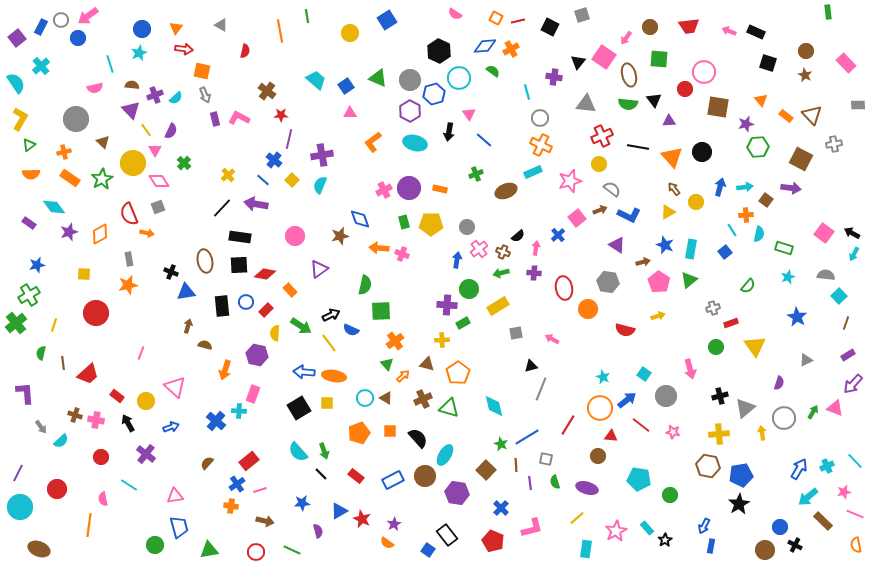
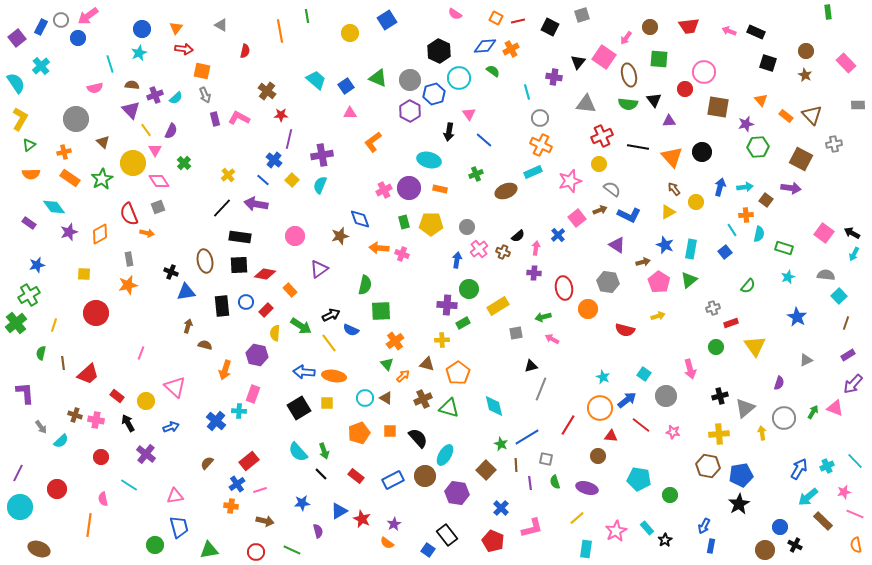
cyan ellipse at (415, 143): moved 14 px right, 17 px down
green arrow at (501, 273): moved 42 px right, 44 px down
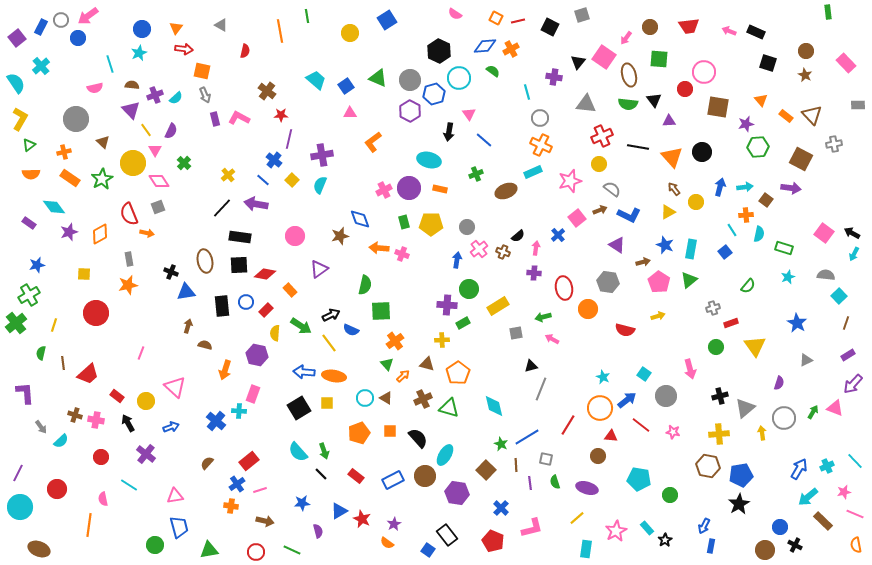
blue star at (797, 317): moved 6 px down
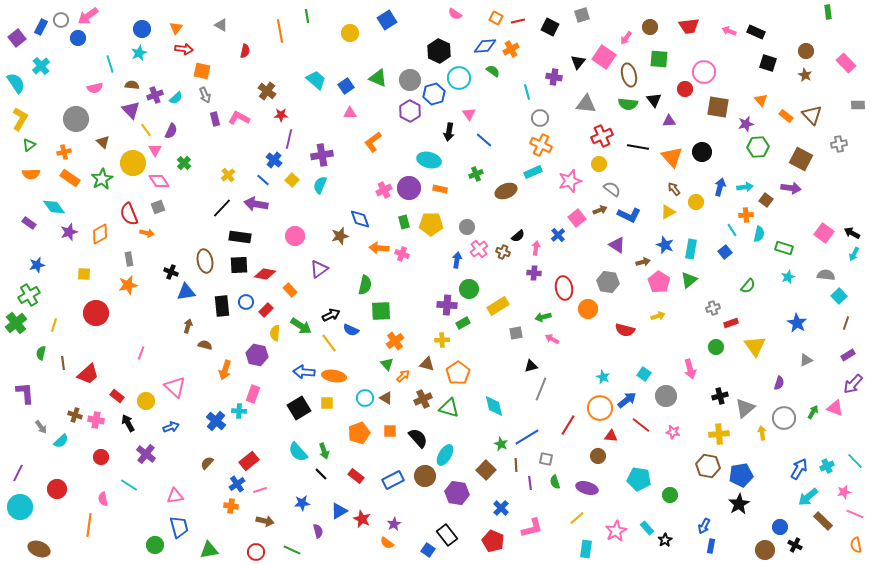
gray cross at (834, 144): moved 5 px right
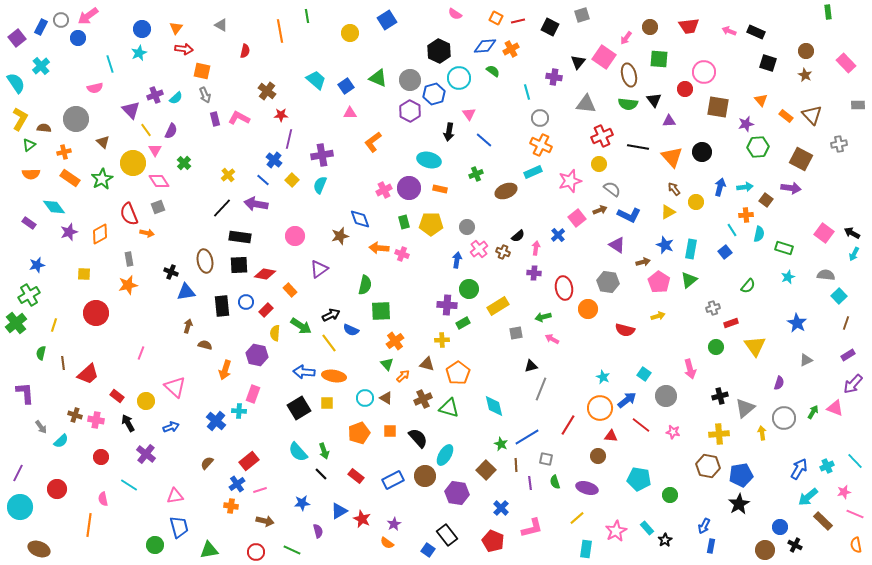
brown semicircle at (132, 85): moved 88 px left, 43 px down
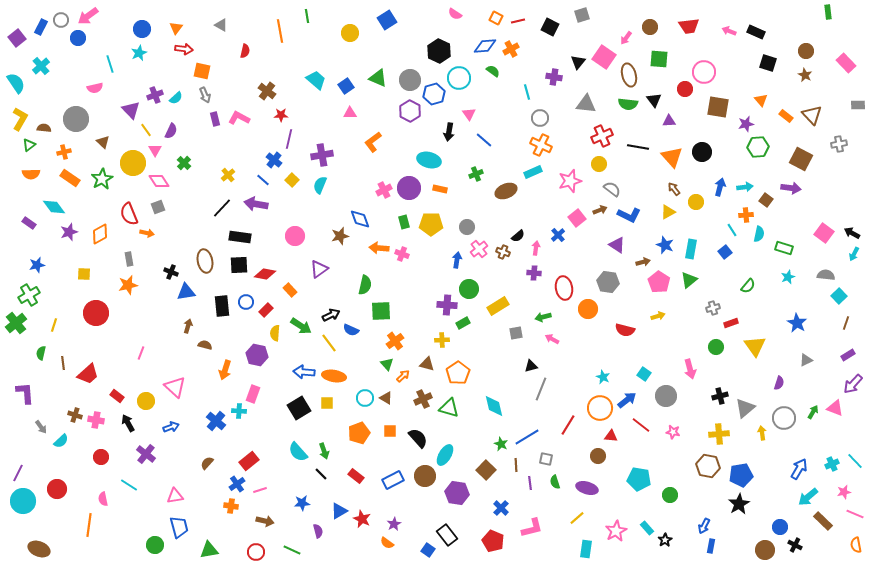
cyan cross at (827, 466): moved 5 px right, 2 px up
cyan circle at (20, 507): moved 3 px right, 6 px up
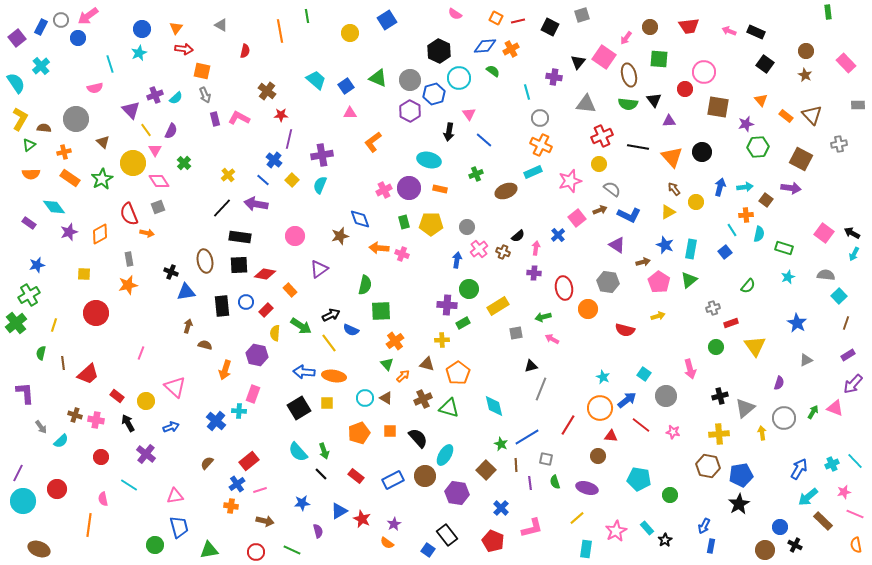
black square at (768, 63): moved 3 px left, 1 px down; rotated 18 degrees clockwise
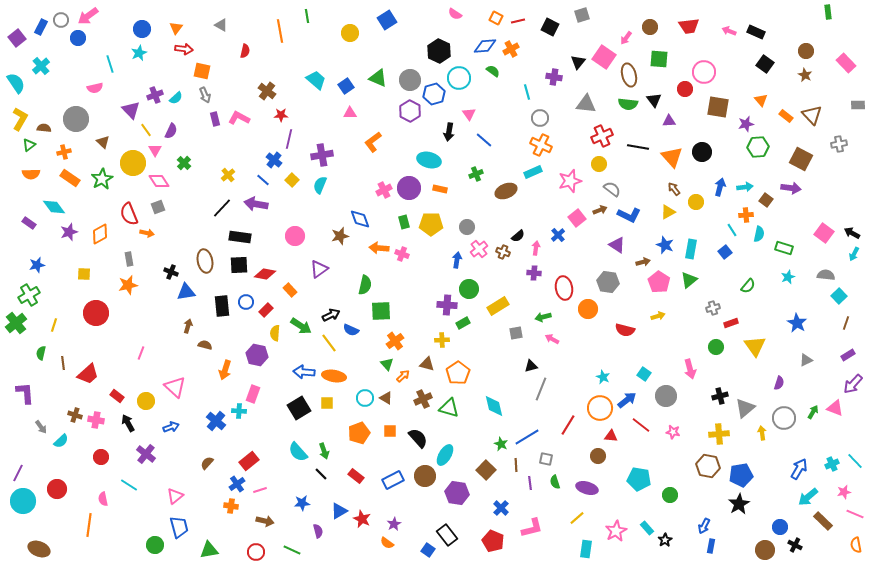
pink triangle at (175, 496): rotated 30 degrees counterclockwise
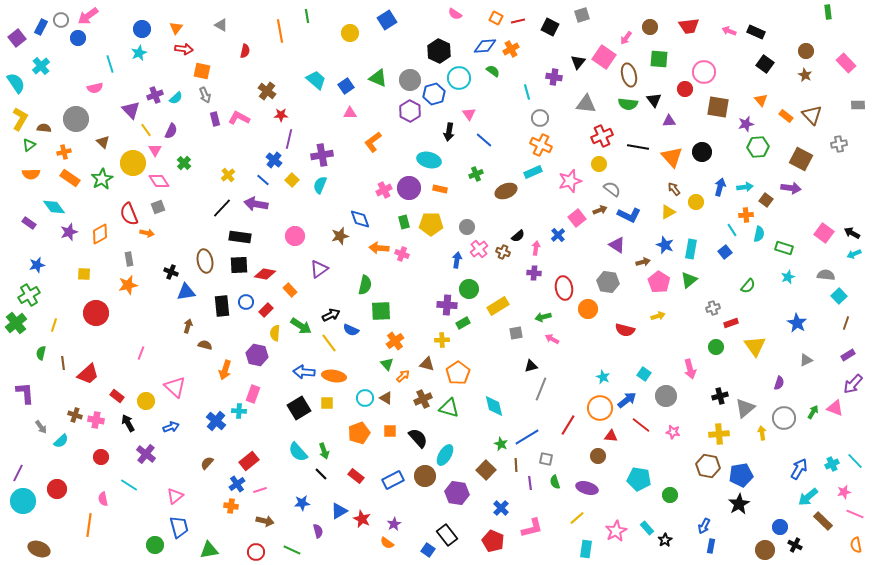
cyan arrow at (854, 254): rotated 40 degrees clockwise
